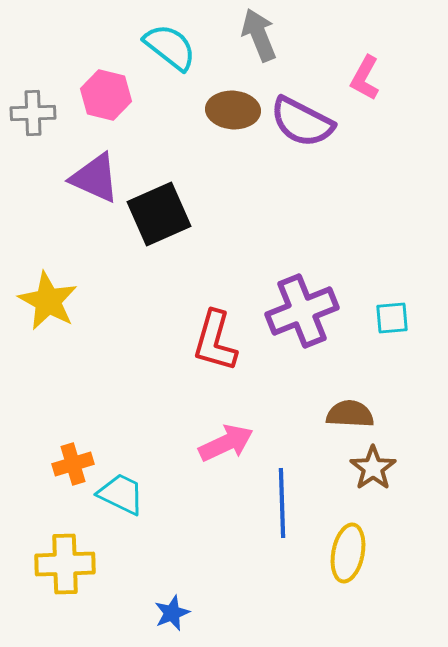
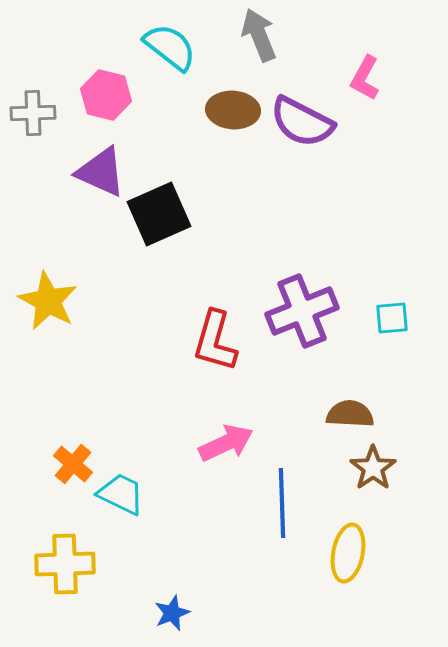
purple triangle: moved 6 px right, 6 px up
orange cross: rotated 33 degrees counterclockwise
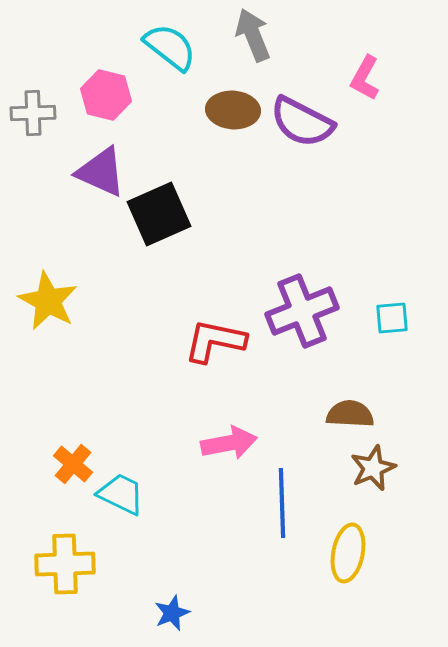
gray arrow: moved 6 px left
red L-shape: rotated 86 degrees clockwise
pink arrow: moved 3 px right; rotated 14 degrees clockwise
brown star: rotated 12 degrees clockwise
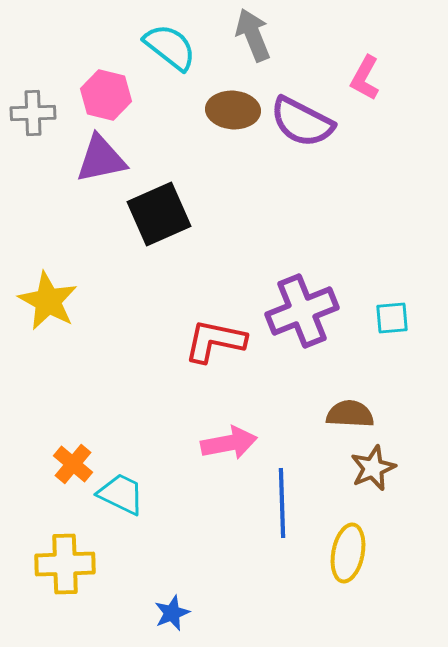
purple triangle: moved 13 px up; rotated 36 degrees counterclockwise
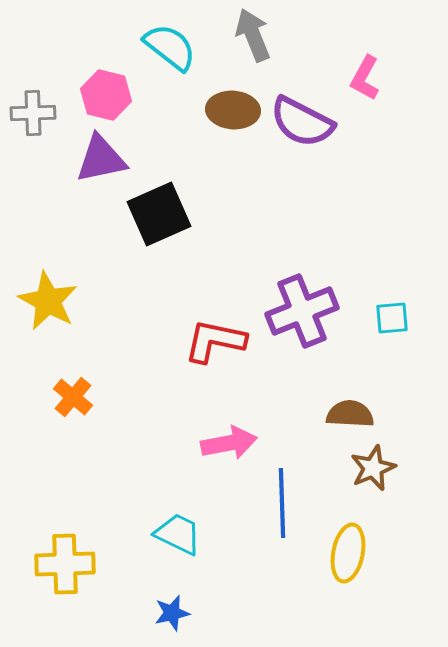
orange cross: moved 67 px up
cyan trapezoid: moved 57 px right, 40 px down
blue star: rotated 9 degrees clockwise
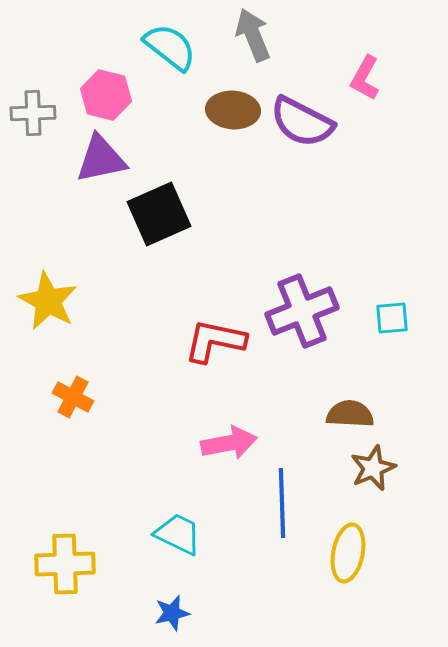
orange cross: rotated 12 degrees counterclockwise
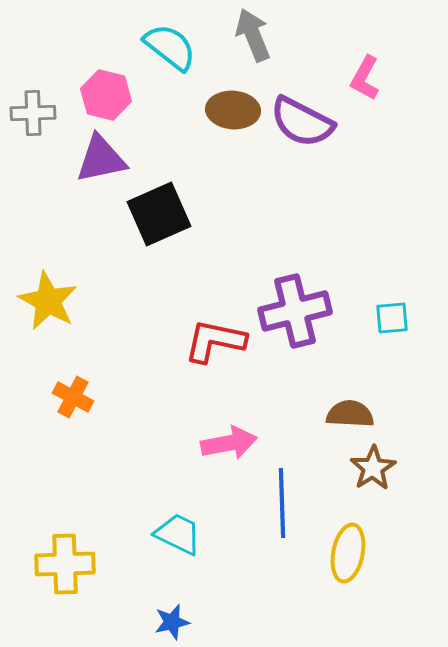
purple cross: moved 7 px left; rotated 8 degrees clockwise
brown star: rotated 9 degrees counterclockwise
blue star: moved 9 px down
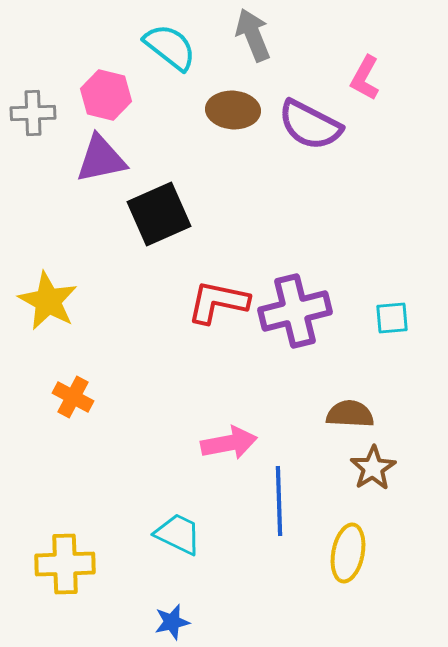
purple semicircle: moved 8 px right, 3 px down
red L-shape: moved 3 px right, 39 px up
blue line: moved 3 px left, 2 px up
